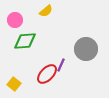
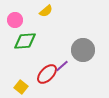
gray circle: moved 3 px left, 1 px down
purple line: moved 1 px right, 1 px down; rotated 24 degrees clockwise
yellow square: moved 7 px right, 3 px down
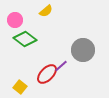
green diamond: moved 2 px up; rotated 40 degrees clockwise
purple line: moved 1 px left
yellow square: moved 1 px left
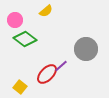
gray circle: moved 3 px right, 1 px up
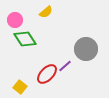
yellow semicircle: moved 1 px down
green diamond: rotated 20 degrees clockwise
purple line: moved 4 px right
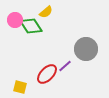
green diamond: moved 6 px right, 13 px up
yellow square: rotated 24 degrees counterclockwise
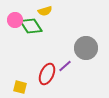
yellow semicircle: moved 1 px left, 1 px up; rotated 24 degrees clockwise
gray circle: moved 1 px up
red ellipse: rotated 20 degrees counterclockwise
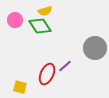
green diamond: moved 9 px right
gray circle: moved 9 px right
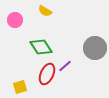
yellow semicircle: rotated 48 degrees clockwise
green diamond: moved 1 px right, 21 px down
yellow square: rotated 32 degrees counterclockwise
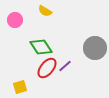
red ellipse: moved 6 px up; rotated 15 degrees clockwise
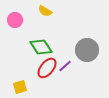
gray circle: moved 8 px left, 2 px down
